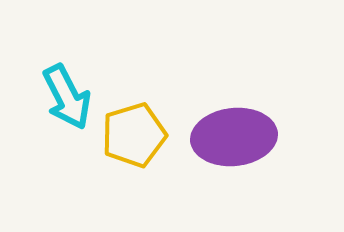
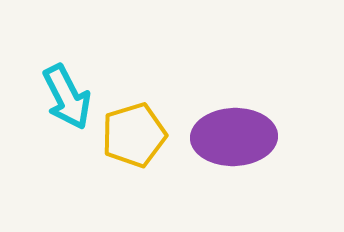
purple ellipse: rotated 4 degrees clockwise
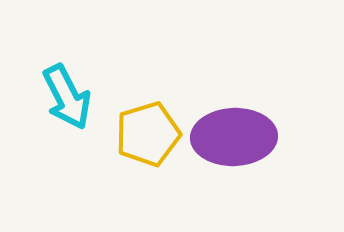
yellow pentagon: moved 14 px right, 1 px up
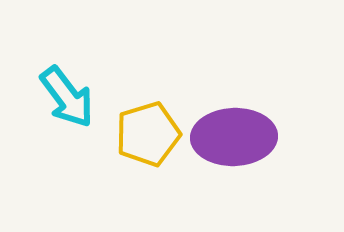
cyan arrow: rotated 10 degrees counterclockwise
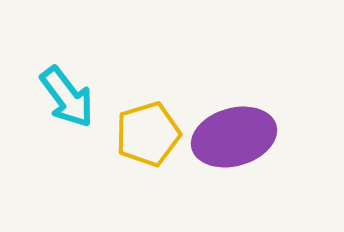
purple ellipse: rotated 14 degrees counterclockwise
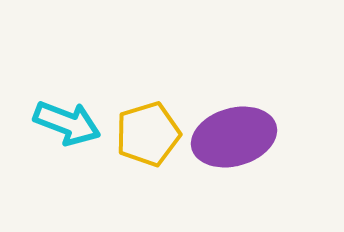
cyan arrow: moved 26 px down; rotated 32 degrees counterclockwise
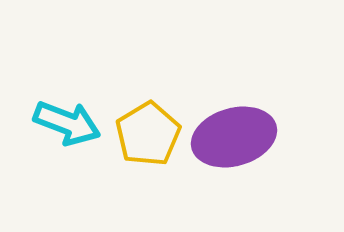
yellow pentagon: rotated 14 degrees counterclockwise
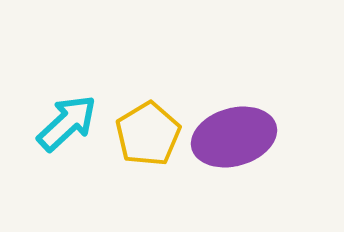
cyan arrow: rotated 64 degrees counterclockwise
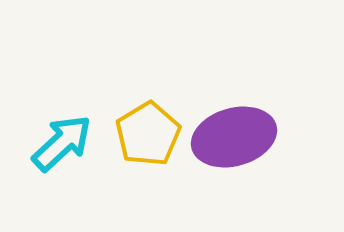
cyan arrow: moved 5 px left, 20 px down
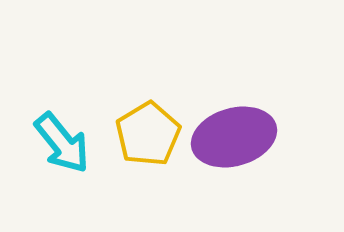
cyan arrow: rotated 94 degrees clockwise
